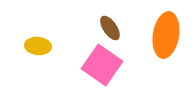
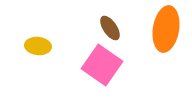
orange ellipse: moved 6 px up
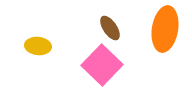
orange ellipse: moved 1 px left
pink square: rotated 9 degrees clockwise
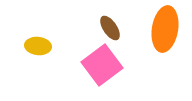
pink square: rotated 9 degrees clockwise
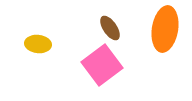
yellow ellipse: moved 2 px up
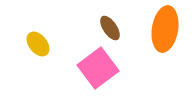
yellow ellipse: rotated 45 degrees clockwise
pink square: moved 4 px left, 3 px down
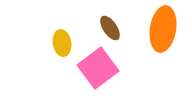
orange ellipse: moved 2 px left
yellow ellipse: moved 24 px right, 1 px up; rotated 30 degrees clockwise
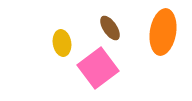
orange ellipse: moved 3 px down
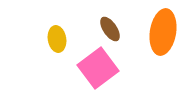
brown ellipse: moved 1 px down
yellow ellipse: moved 5 px left, 4 px up
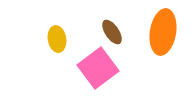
brown ellipse: moved 2 px right, 3 px down
